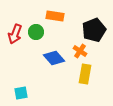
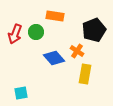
orange cross: moved 3 px left
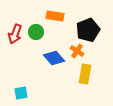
black pentagon: moved 6 px left
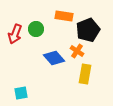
orange rectangle: moved 9 px right
green circle: moved 3 px up
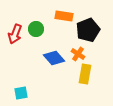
orange cross: moved 1 px right, 3 px down
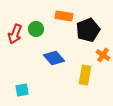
orange cross: moved 25 px right, 1 px down
yellow rectangle: moved 1 px down
cyan square: moved 1 px right, 3 px up
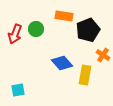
blue diamond: moved 8 px right, 5 px down
cyan square: moved 4 px left
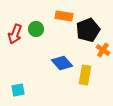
orange cross: moved 5 px up
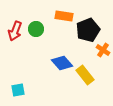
red arrow: moved 3 px up
yellow rectangle: rotated 48 degrees counterclockwise
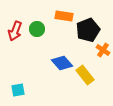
green circle: moved 1 px right
